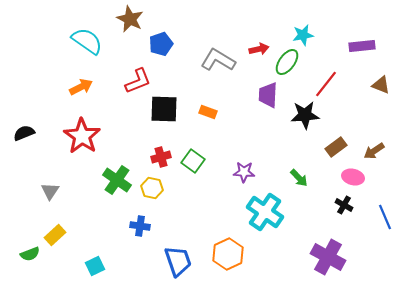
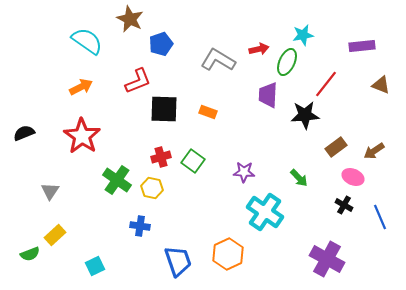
green ellipse: rotated 12 degrees counterclockwise
pink ellipse: rotated 10 degrees clockwise
blue line: moved 5 px left
purple cross: moved 1 px left, 2 px down
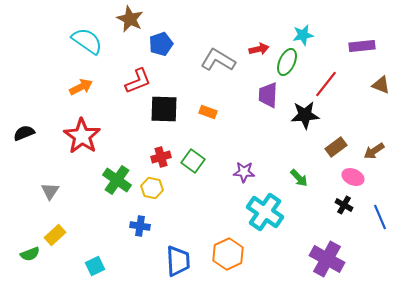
blue trapezoid: rotated 16 degrees clockwise
